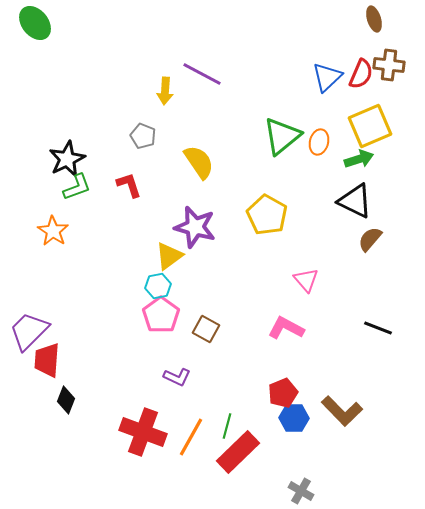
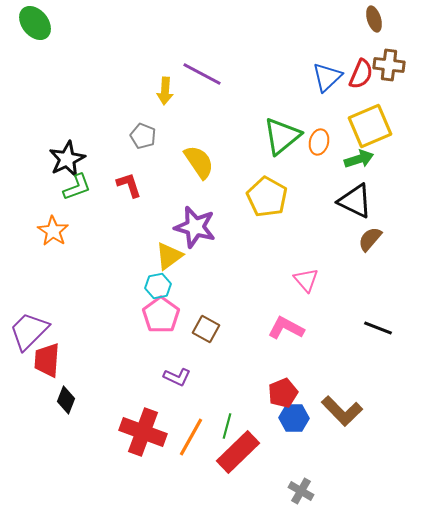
yellow pentagon: moved 18 px up
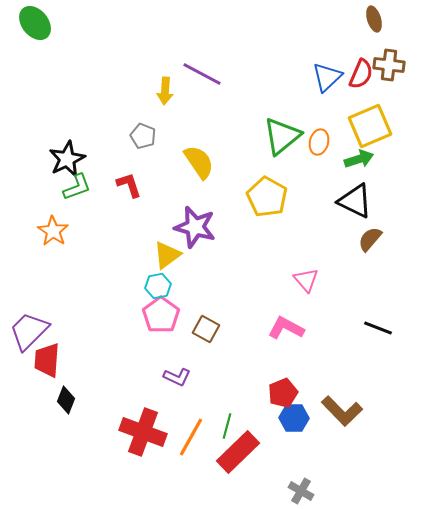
yellow triangle: moved 2 px left, 1 px up
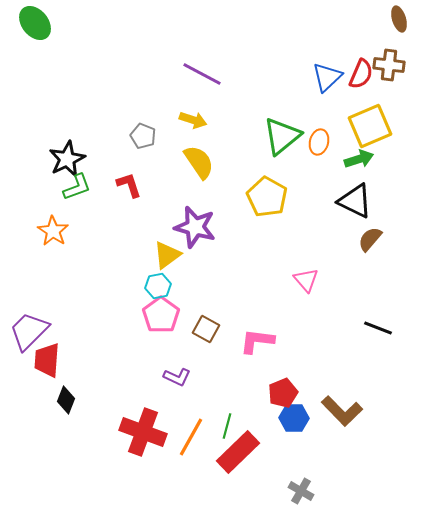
brown ellipse: moved 25 px right
yellow arrow: moved 28 px right, 29 px down; rotated 76 degrees counterclockwise
pink L-shape: moved 29 px left, 13 px down; rotated 21 degrees counterclockwise
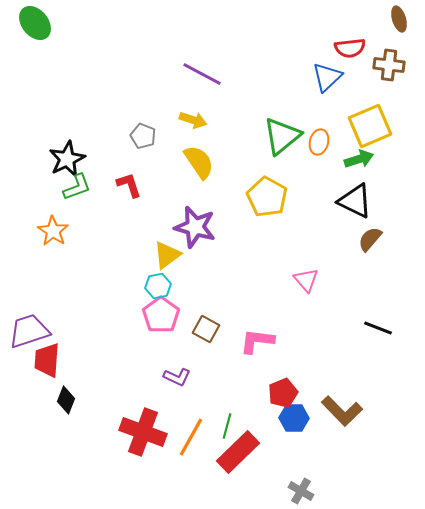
red semicircle: moved 11 px left, 26 px up; rotated 60 degrees clockwise
purple trapezoid: rotated 27 degrees clockwise
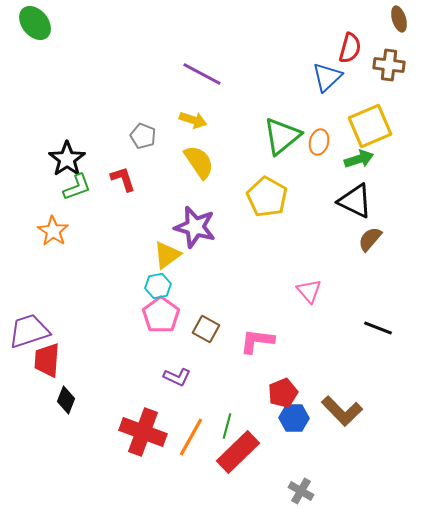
red semicircle: rotated 68 degrees counterclockwise
black star: rotated 9 degrees counterclockwise
red L-shape: moved 6 px left, 6 px up
pink triangle: moved 3 px right, 11 px down
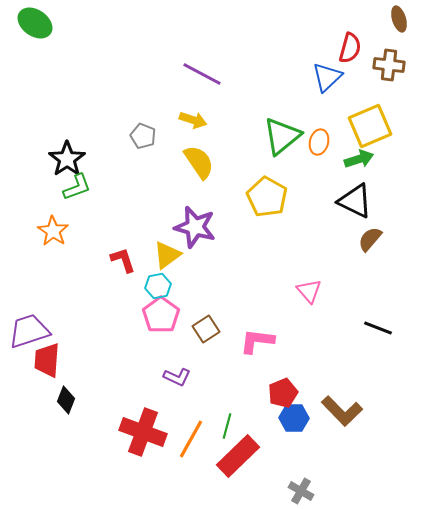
green ellipse: rotated 16 degrees counterclockwise
red L-shape: moved 81 px down
brown square: rotated 28 degrees clockwise
orange line: moved 2 px down
red rectangle: moved 4 px down
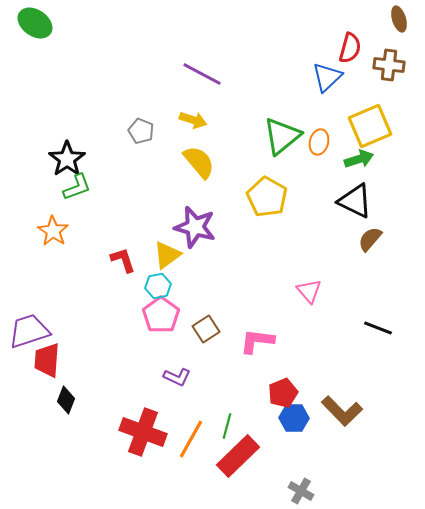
gray pentagon: moved 2 px left, 5 px up
yellow semicircle: rotated 6 degrees counterclockwise
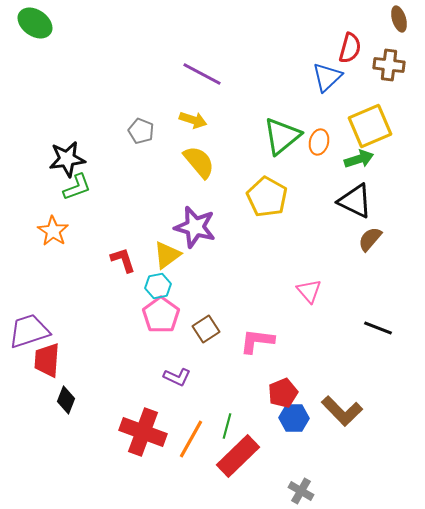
black star: rotated 27 degrees clockwise
